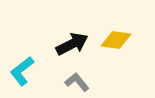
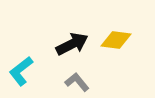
cyan L-shape: moved 1 px left
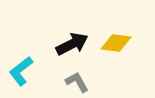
yellow diamond: moved 3 px down
gray L-shape: rotated 10 degrees clockwise
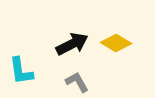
yellow diamond: rotated 24 degrees clockwise
cyan L-shape: rotated 60 degrees counterclockwise
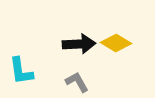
black arrow: moved 7 px right; rotated 24 degrees clockwise
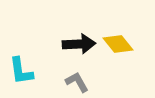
yellow diamond: moved 2 px right, 1 px down; rotated 20 degrees clockwise
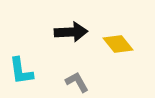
black arrow: moved 8 px left, 12 px up
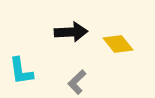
gray L-shape: rotated 105 degrees counterclockwise
